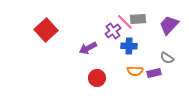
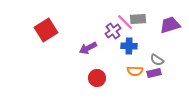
purple trapezoid: moved 1 px right; rotated 30 degrees clockwise
red square: rotated 10 degrees clockwise
gray semicircle: moved 10 px left, 2 px down
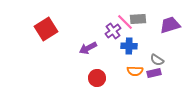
red square: moved 1 px up
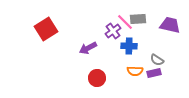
purple trapezoid: rotated 30 degrees clockwise
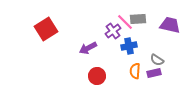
blue cross: rotated 14 degrees counterclockwise
orange semicircle: rotated 91 degrees clockwise
red circle: moved 2 px up
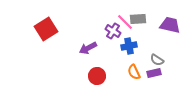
purple cross: rotated 21 degrees counterclockwise
orange semicircle: moved 1 px left, 1 px down; rotated 28 degrees counterclockwise
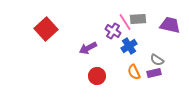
pink line: rotated 12 degrees clockwise
red square: rotated 10 degrees counterclockwise
blue cross: rotated 21 degrees counterclockwise
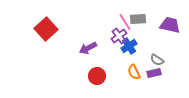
purple cross: moved 6 px right, 5 px down; rotated 21 degrees clockwise
